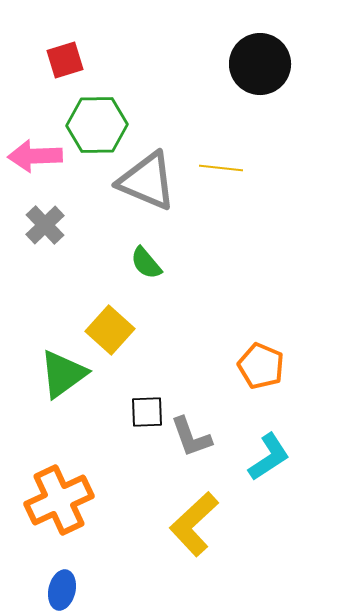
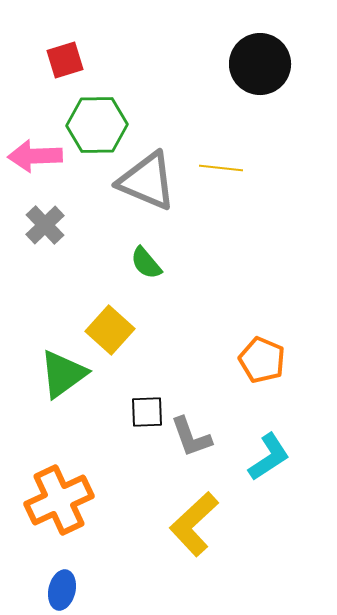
orange pentagon: moved 1 px right, 6 px up
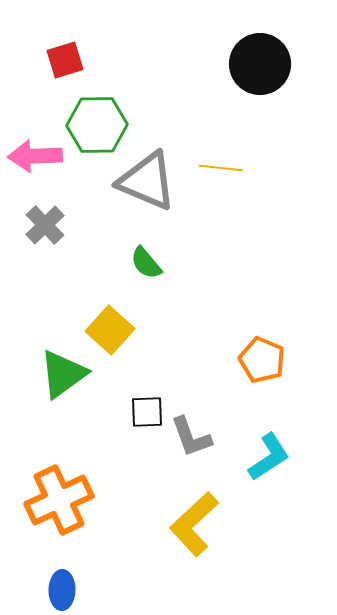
blue ellipse: rotated 12 degrees counterclockwise
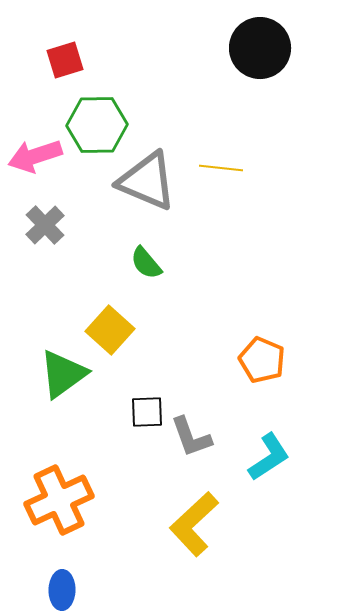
black circle: moved 16 px up
pink arrow: rotated 16 degrees counterclockwise
